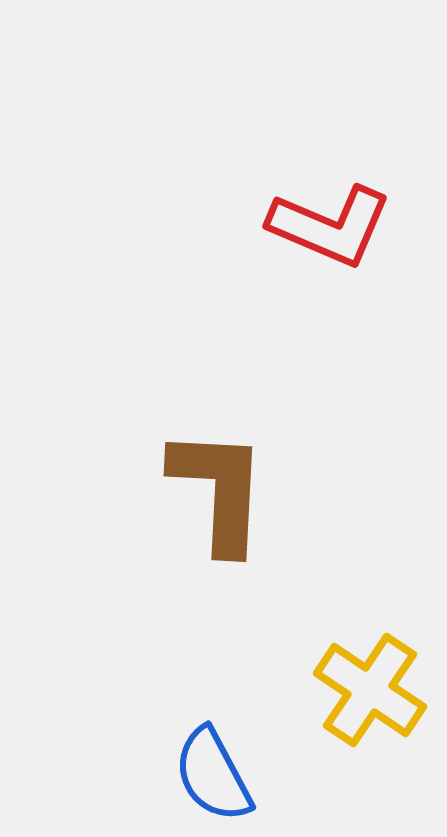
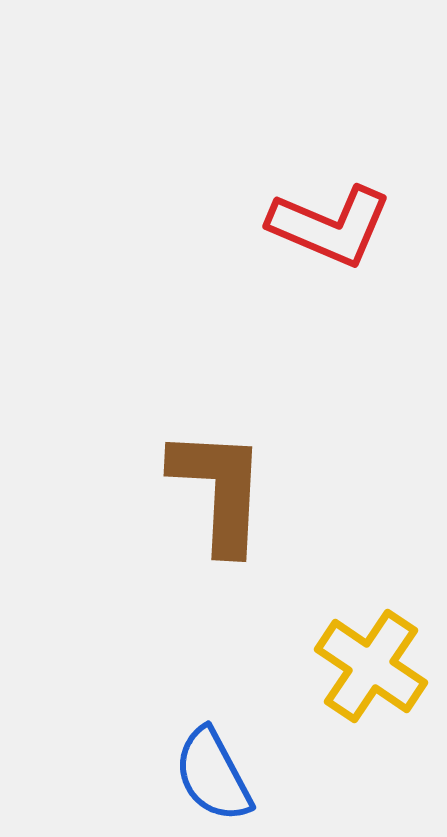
yellow cross: moved 1 px right, 24 px up
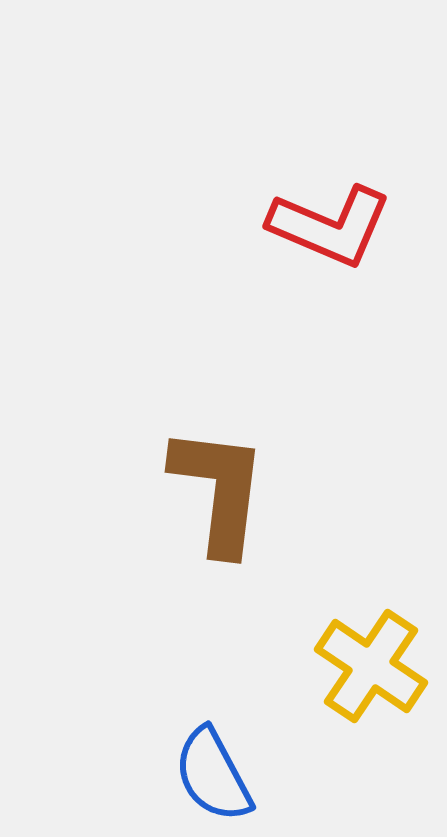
brown L-shape: rotated 4 degrees clockwise
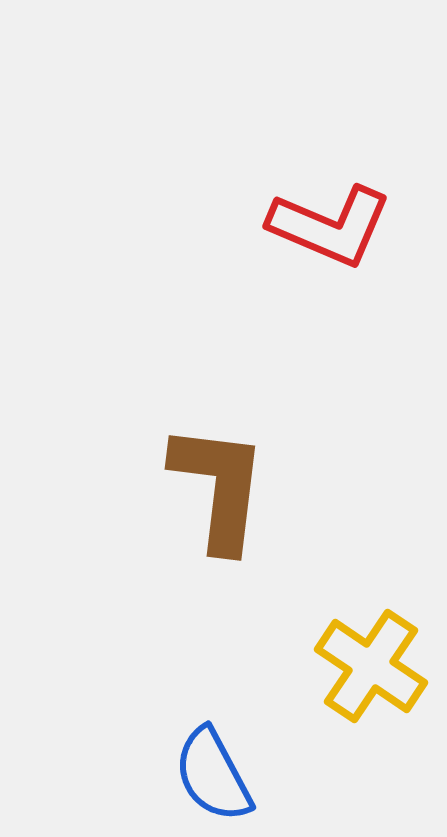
brown L-shape: moved 3 px up
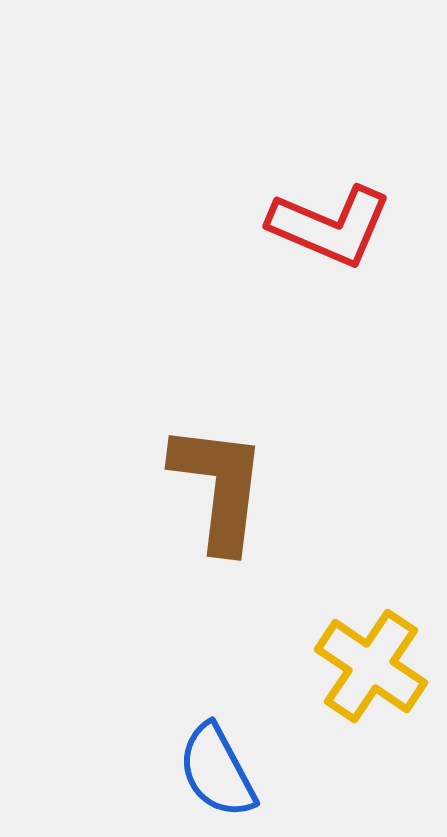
blue semicircle: moved 4 px right, 4 px up
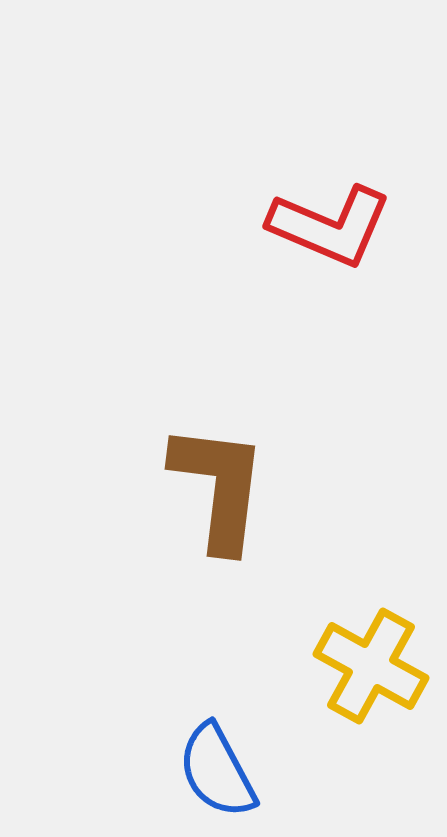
yellow cross: rotated 5 degrees counterclockwise
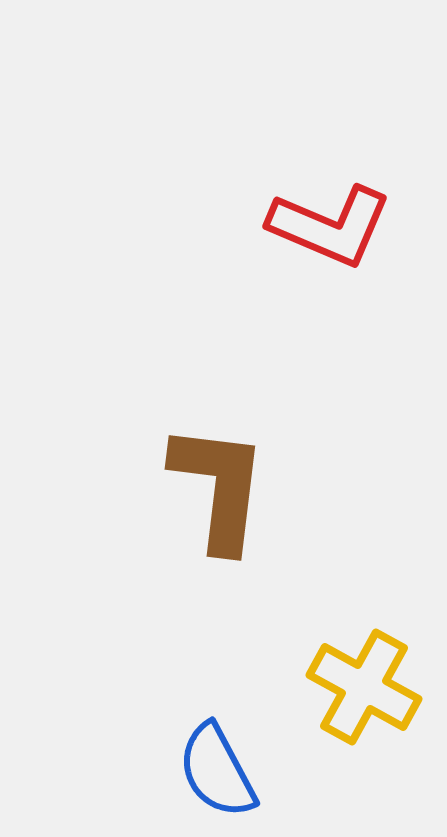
yellow cross: moved 7 px left, 21 px down
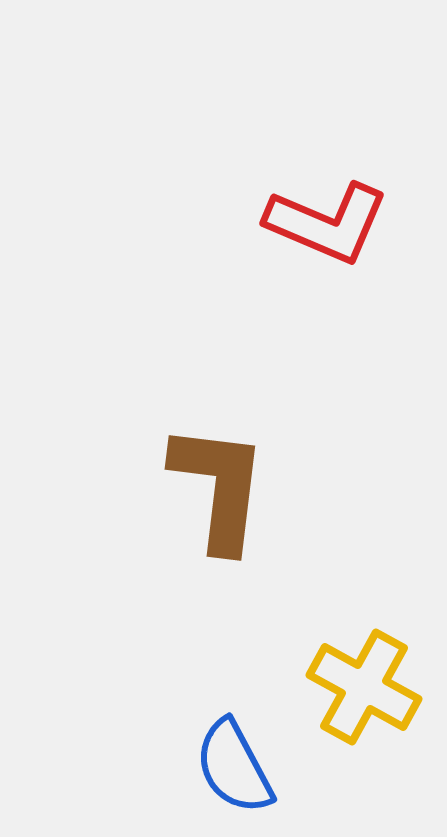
red L-shape: moved 3 px left, 3 px up
blue semicircle: moved 17 px right, 4 px up
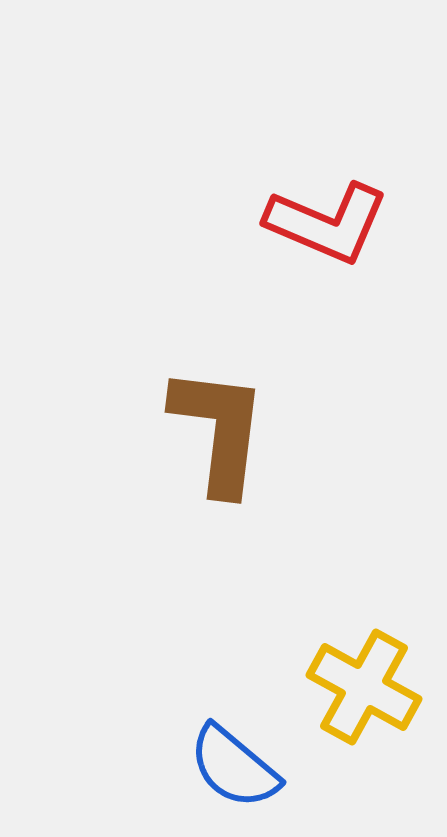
brown L-shape: moved 57 px up
blue semicircle: rotated 22 degrees counterclockwise
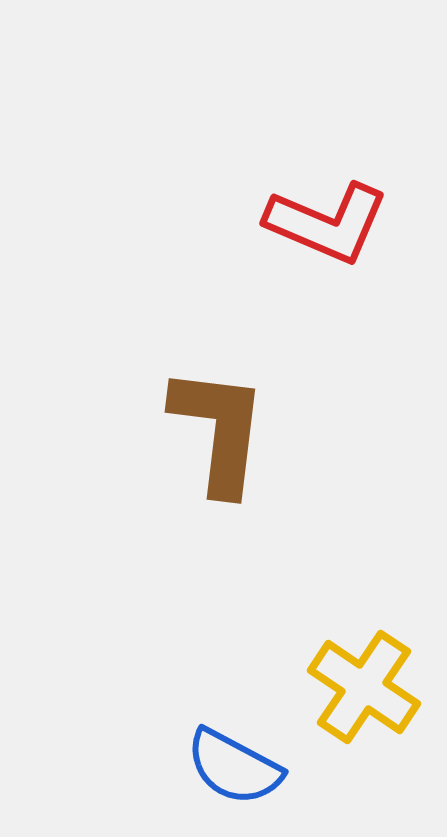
yellow cross: rotated 5 degrees clockwise
blue semicircle: rotated 12 degrees counterclockwise
